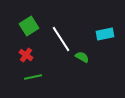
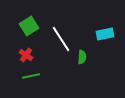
green semicircle: rotated 64 degrees clockwise
green line: moved 2 px left, 1 px up
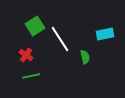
green square: moved 6 px right
white line: moved 1 px left
green semicircle: moved 3 px right; rotated 16 degrees counterclockwise
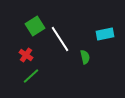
green line: rotated 30 degrees counterclockwise
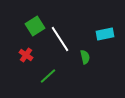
green line: moved 17 px right
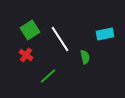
green square: moved 5 px left, 4 px down
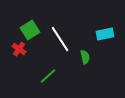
red cross: moved 7 px left, 6 px up
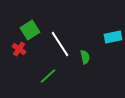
cyan rectangle: moved 8 px right, 3 px down
white line: moved 5 px down
